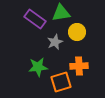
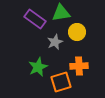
green star: rotated 18 degrees counterclockwise
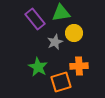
purple rectangle: rotated 15 degrees clockwise
yellow circle: moved 3 px left, 1 px down
green star: rotated 18 degrees counterclockwise
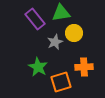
orange cross: moved 5 px right, 1 px down
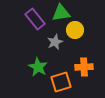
yellow circle: moved 1 px right, 3 px up
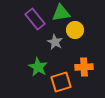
gray star: rotated 21 degrees counterclockwise
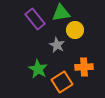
gray star: moved 2 px right, 3 px down
green star: moved 2 px down
orange square: moved 1 px right; rotated 15 degrees counterclockwise
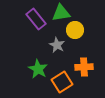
purple rectangle: moved 1 px right
